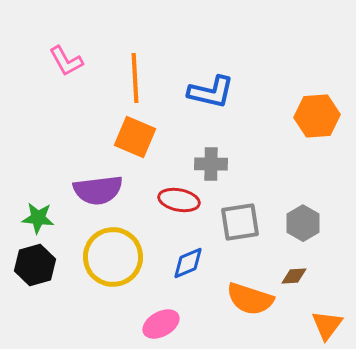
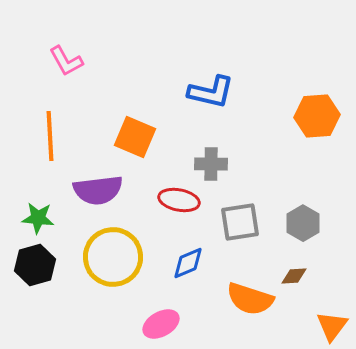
orange line: moved 85 px left, 58 px down
orange triangle: moved 5 px right, 1 px down
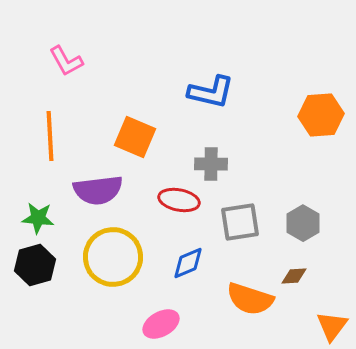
orange hexagon: moved 4 px right, 1 px up
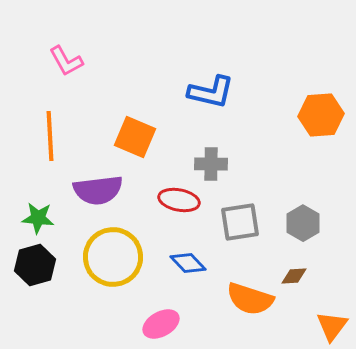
blue diamond: rotated 69 degrees clockwise
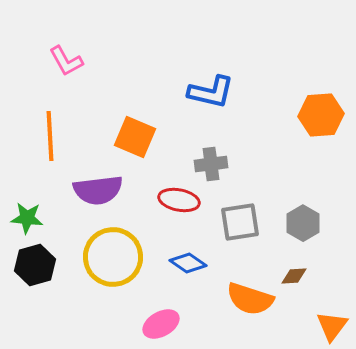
gray cross: rotated 8 degrees counterclockwise
green star: moved 11 px left
blue diamond: rotated 12 degrees counterclockwise
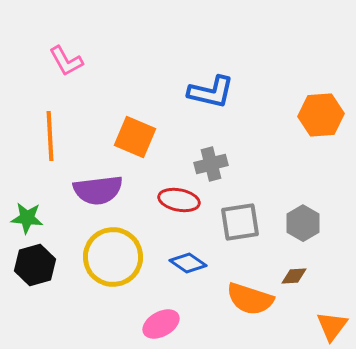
gray cross: rotated 8 degrees counterclockwise
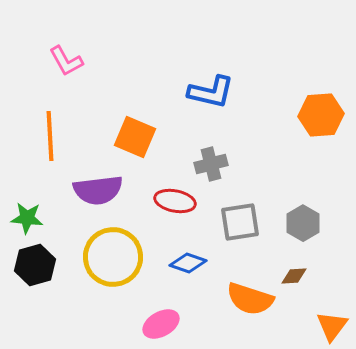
red ellipse: moved 4 px left, 1 px down
blue diamond: rotated 15 degrees counterclockwise
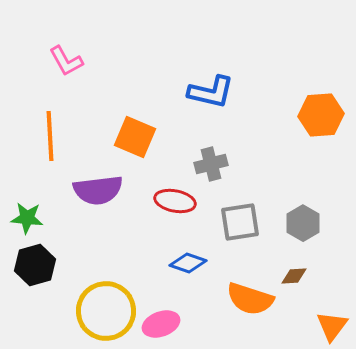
yellow circle: moved 7 px left, 54 px down
pink ellipse: rotated 9 degrees clockwise
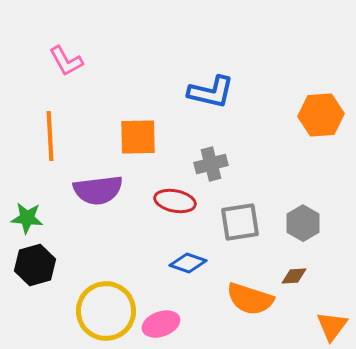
orange square: moved 3 px right; rotated 24 degrees counterclockwise
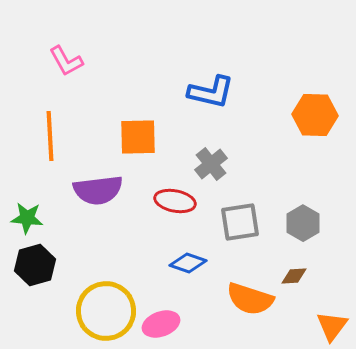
orange hexagon: moved 6 px left; rotated 6 degrees clockwise
gray cross: rotated 24 degrees counterclockwise
